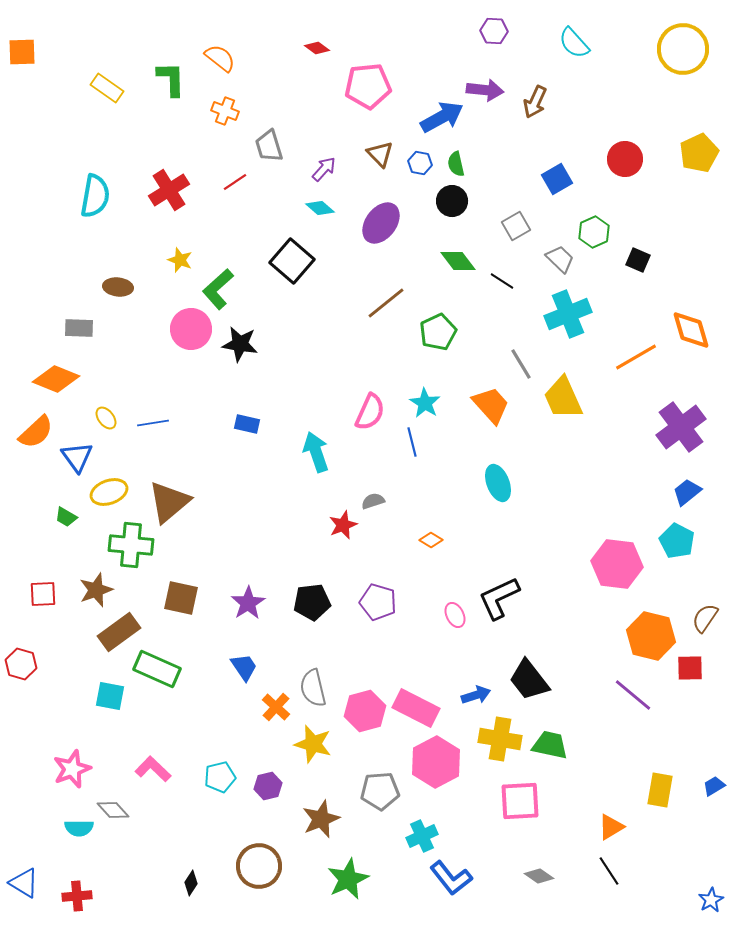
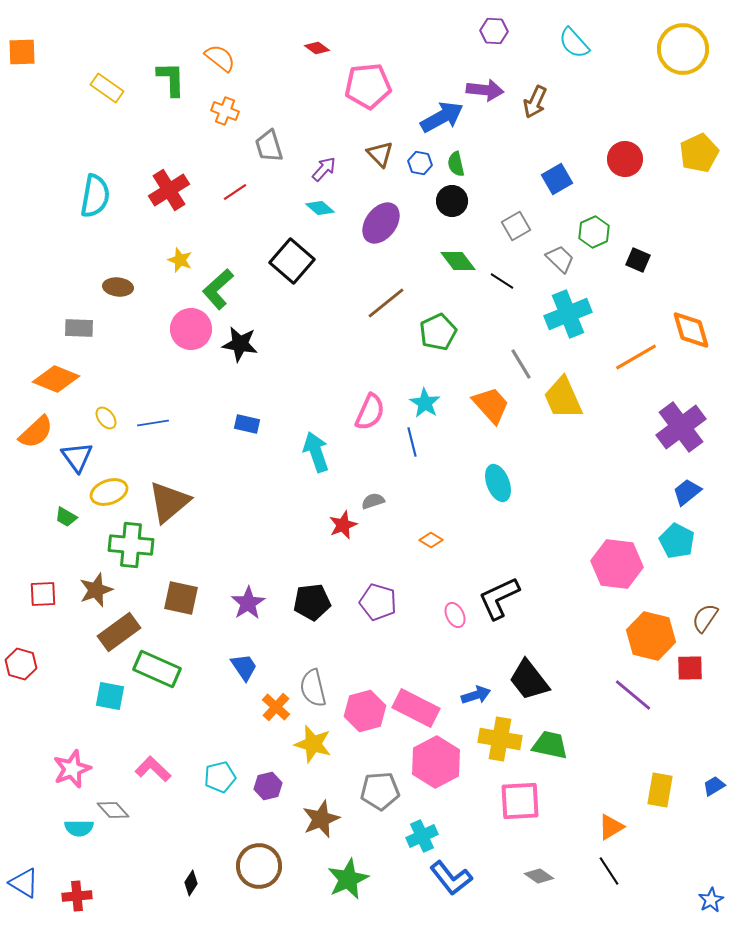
red line at (235, 182): moved 10 px down
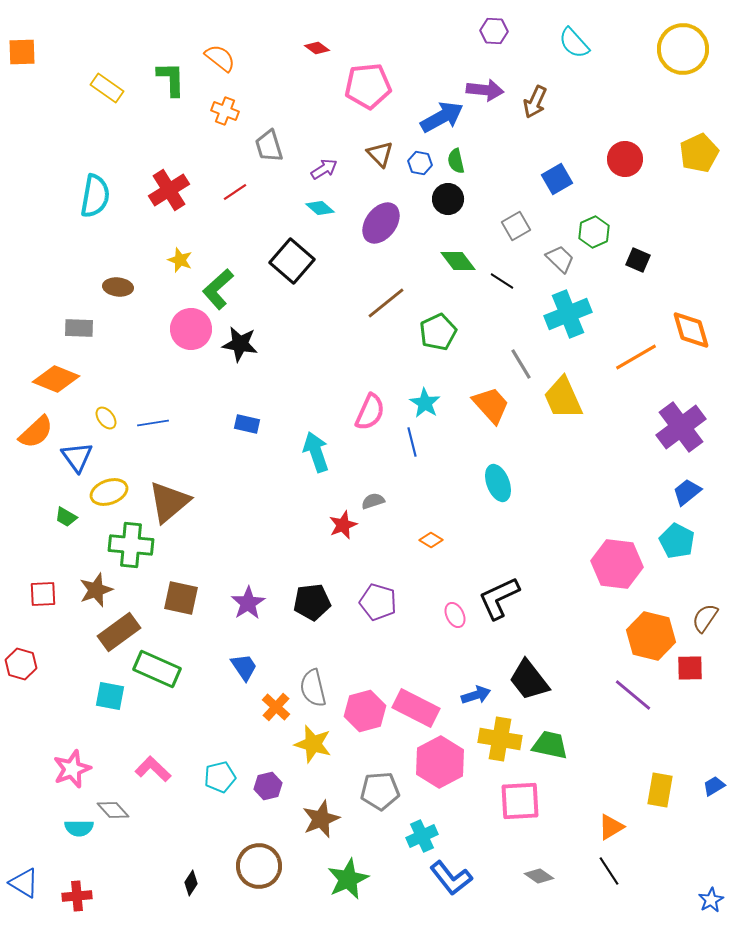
green semicircle at (456, 164): moved 3 px up
purple arrow at (324, 169): rotated 16 degrees clockwise
black circle at (452, 201): moved 4 px left, 2 px up
pink hexagon at (436, 762): moved 4 px right
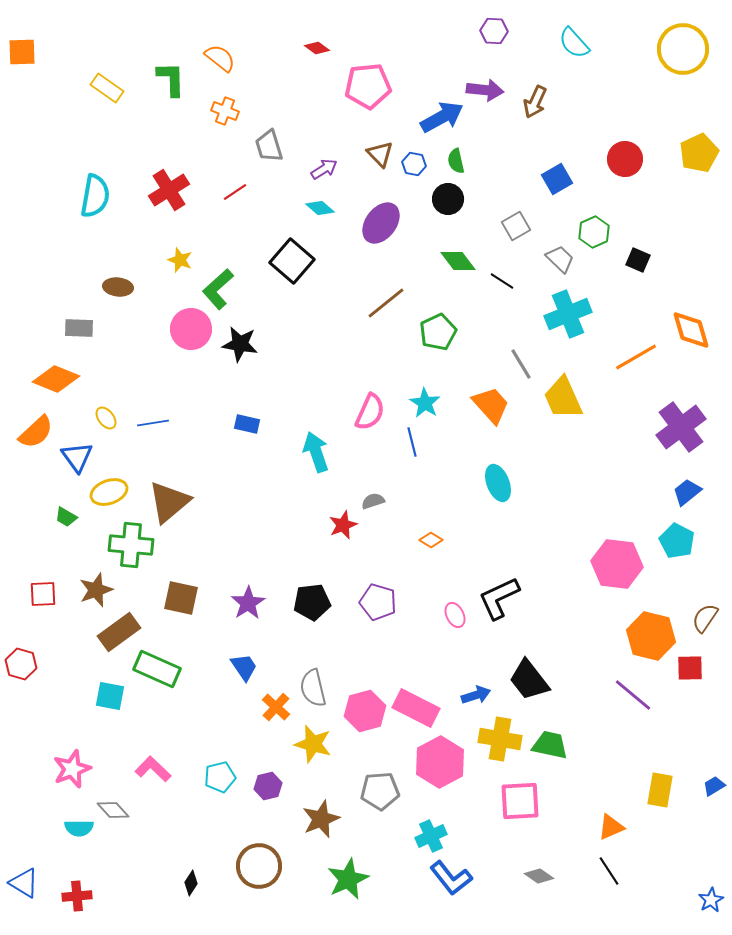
blue hexagon at (420, 163): moved 6 px left, 1 px down
orange triangle at (611, 827): rotated 8 degrees clockwise
cyan cross at (422, 836): moved 9 px right
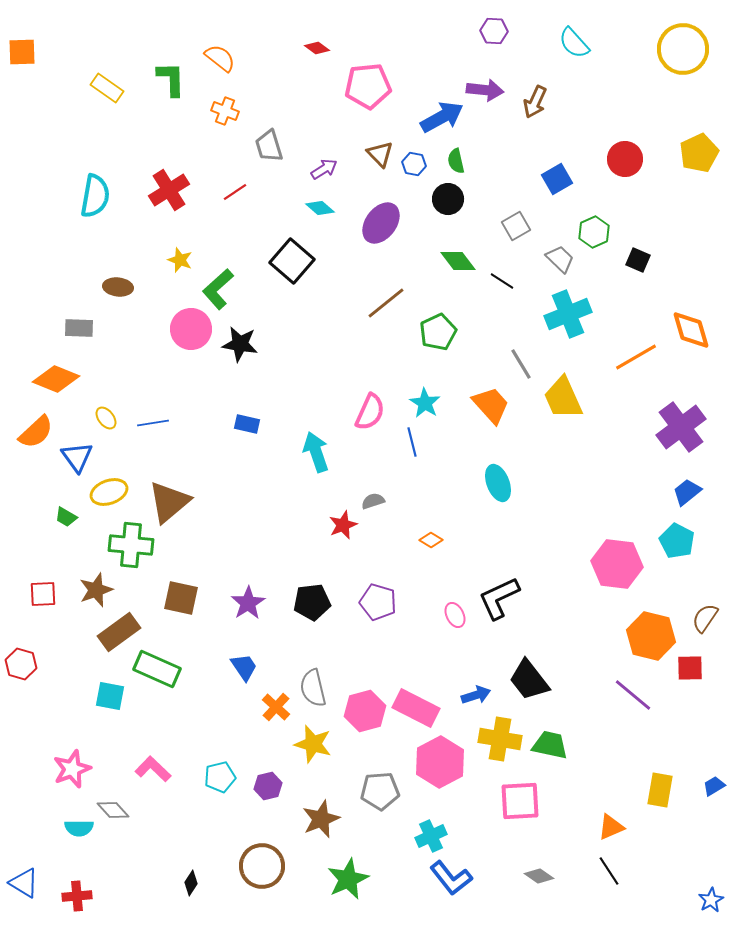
brown circle at (259, 866): moved 3 px right
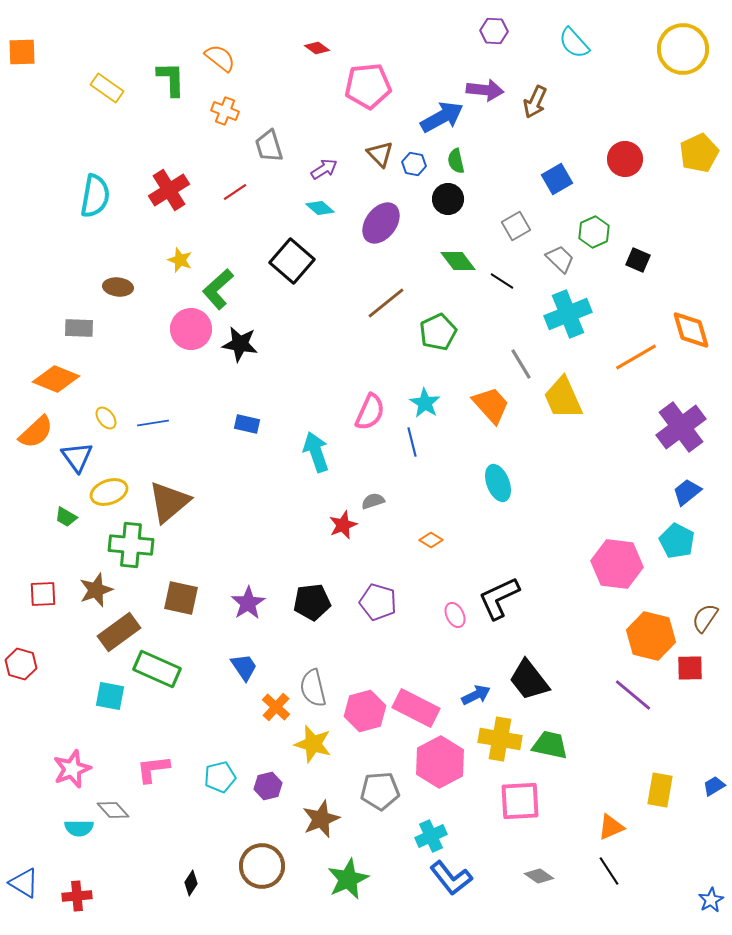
blue arrow at (476, 695): rotated 8 degrees counterclockwise
pink L-shape at (153, 769): rotated 51 degrees counterclockwise
